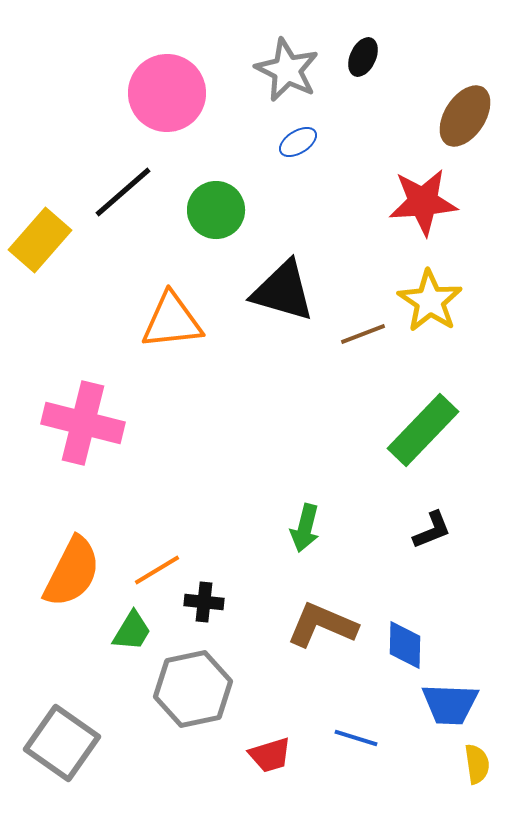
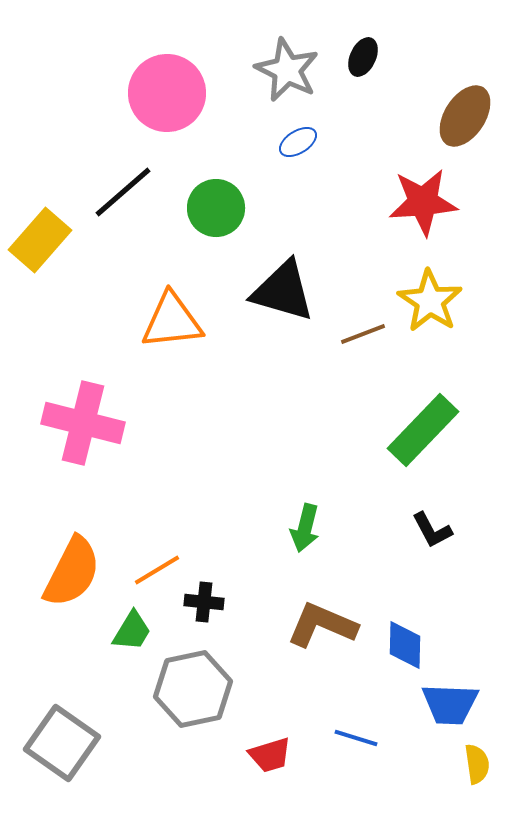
green circle: moved 2 px up
black L-shape: rotated 84 degrees clockwise
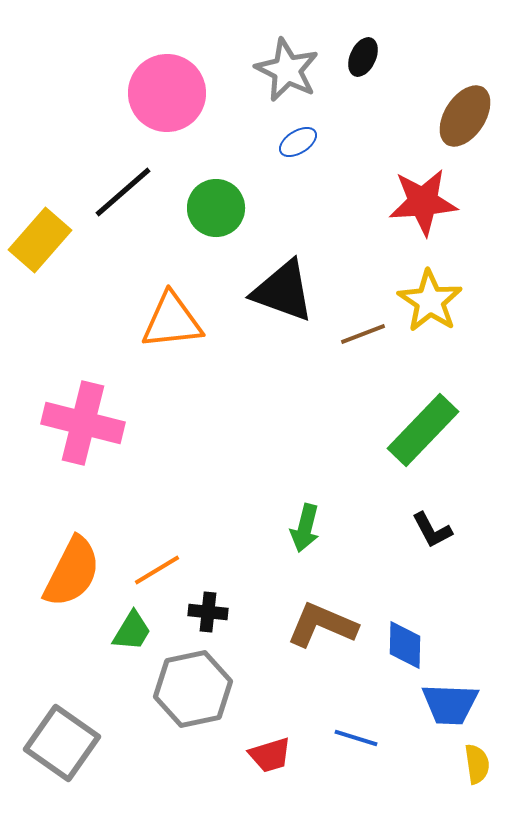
black triangle: rotated 4 degrees clockwise
black cross: moved 4 px right, 10 px down
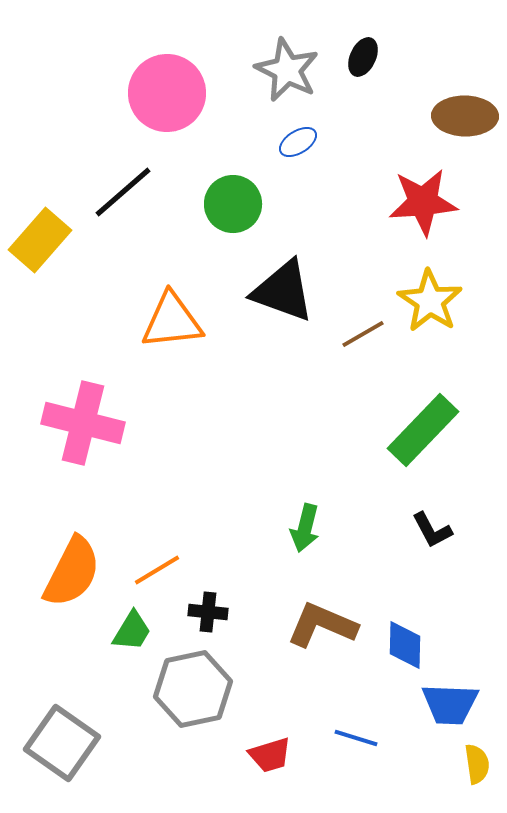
brown ellipse: rotated 58 degrees clockwise
green circle: moved 17 px right, 4 px up
brown line: rotated 9 degrees counterclockwise
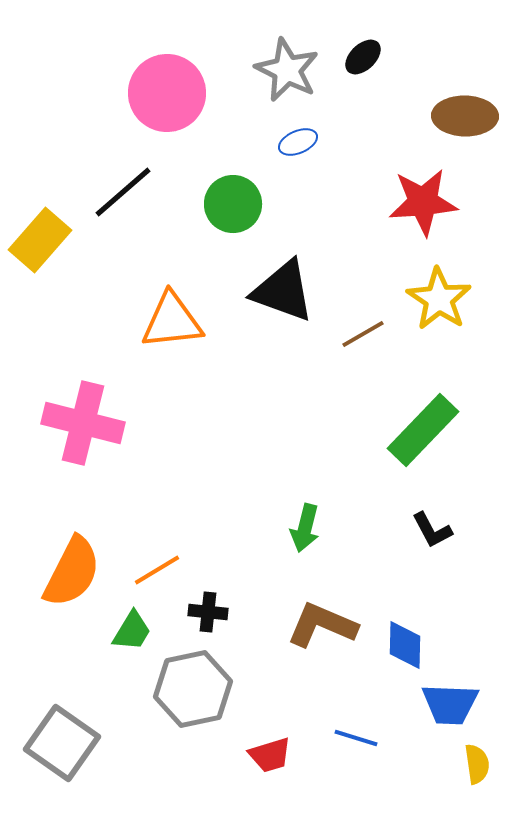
black ellipse: rotated 21 degrees clockwise
blue ellipse: rotated 9 degrees clockwise
yellow star: moved 9 px right, 2 px up
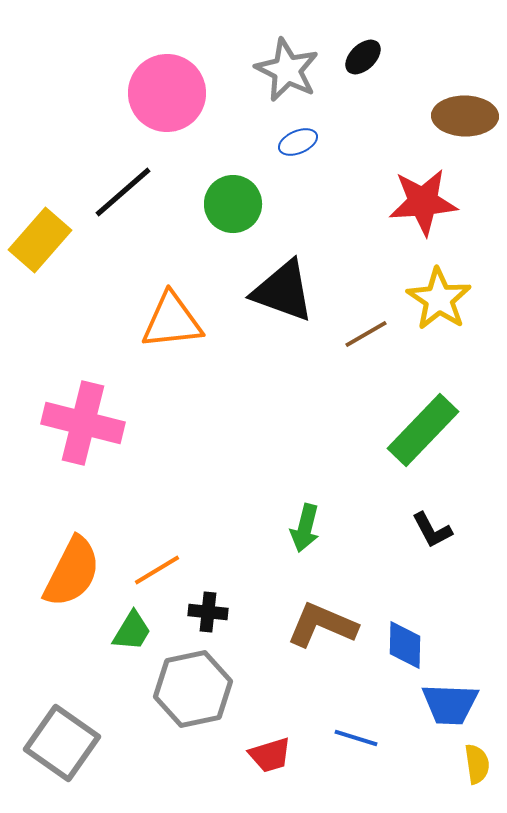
brown line: moved 3 px right
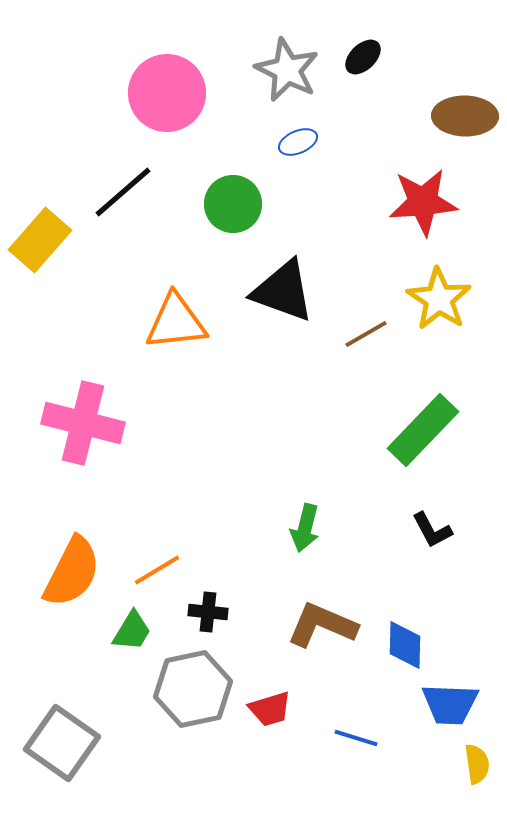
orange triangle: moved 4 px right, 1 px down
red trapezoid: moved 46 px up
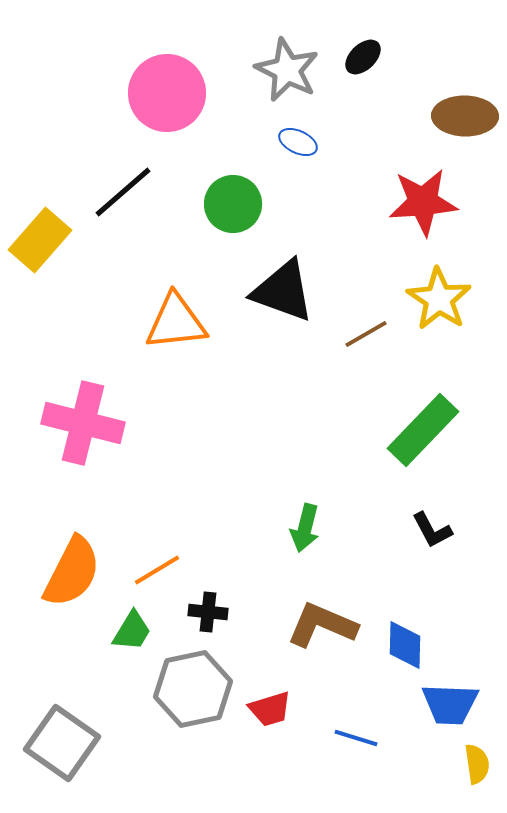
blue ellipse: rotated 48 degrees clockwise
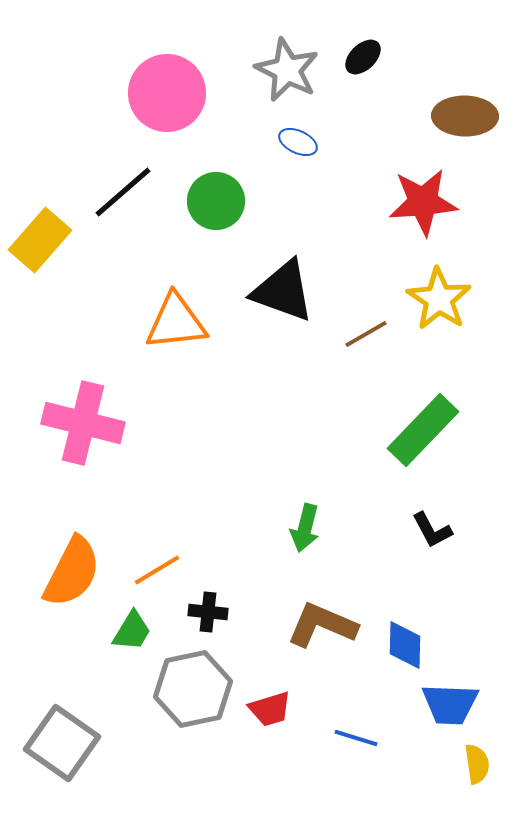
green circle: moved 17 px left, 3 px up
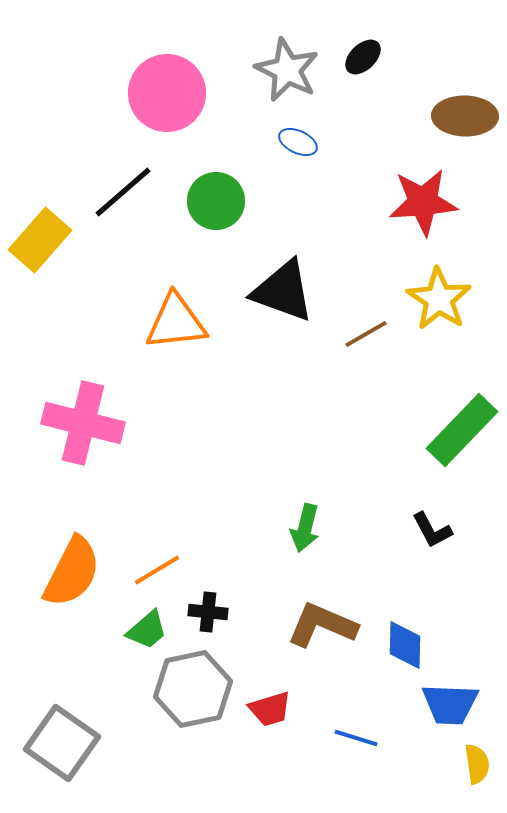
green rectangle: moved 39 px right
green trapezoid: moved 15 px right, 1 px up; rotated 18 degrees clockwise
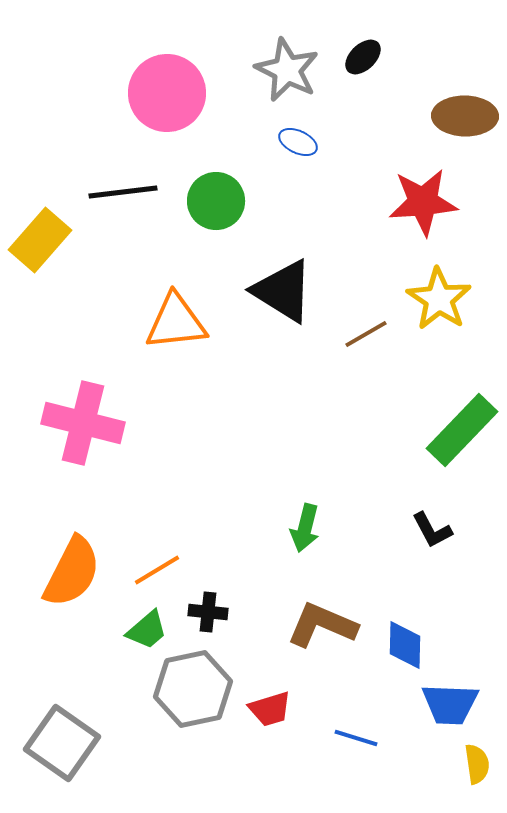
black line: rotated 34 degrees clockwise
black triangle: rotated 12 degrees clockwise
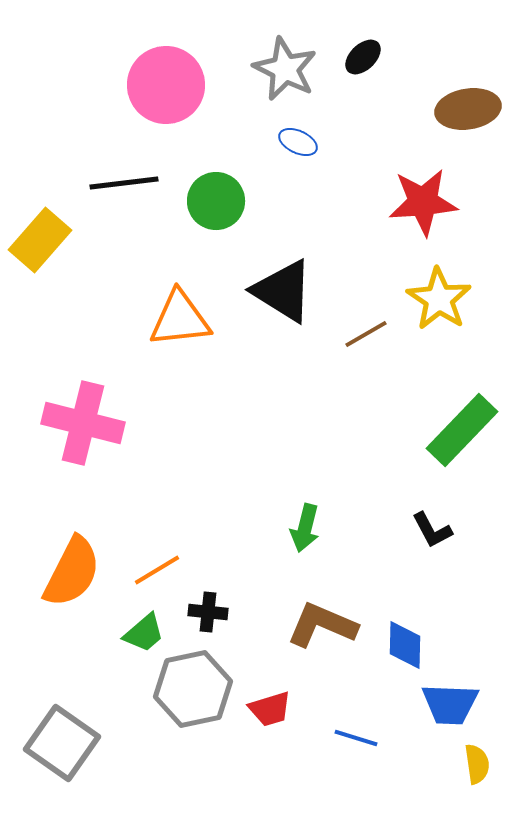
gray star: moved 2 px left, 1 px up
pink circle: moved 1 px left, 8 px up
brown ellipse: moved 3 px right, 7 px up; rotated 10 degrees counterclockwise
black line: moved 1 px right, 9 px up
orange triangle: moved 4 px right, 3 px up
green trapezoid: moved 3 px left, 3 px down
